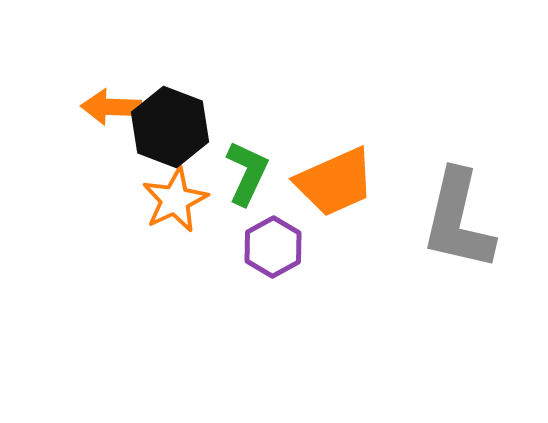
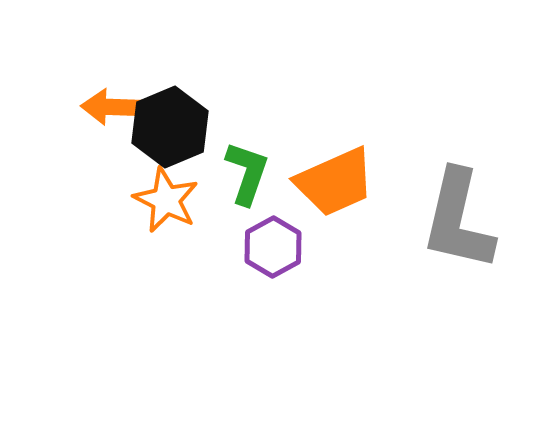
black hexagon: rotated 16 degrees clockwise
green L-shape: rotated 6 degrees counterclockwise
orange star: moved 9 px left; rotated 20 degrees counterclockwise
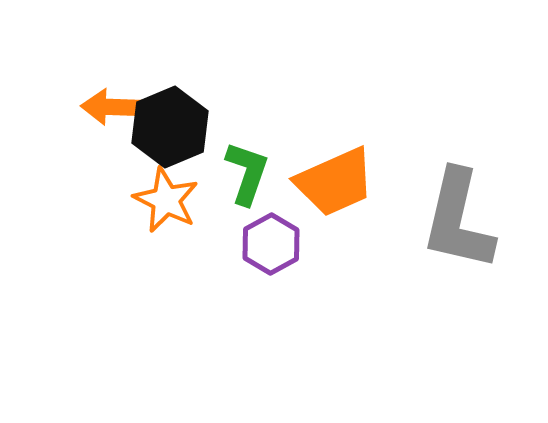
purple hexagon: moved 2 px left, 3 px up
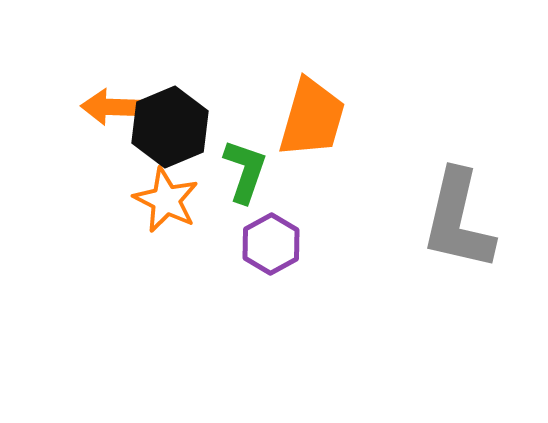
green L-shape: moved 2 px left, 2 px up
orange trapezoid: moved 23 px left, 64 px up; rotated 50 degrees counterclockwise
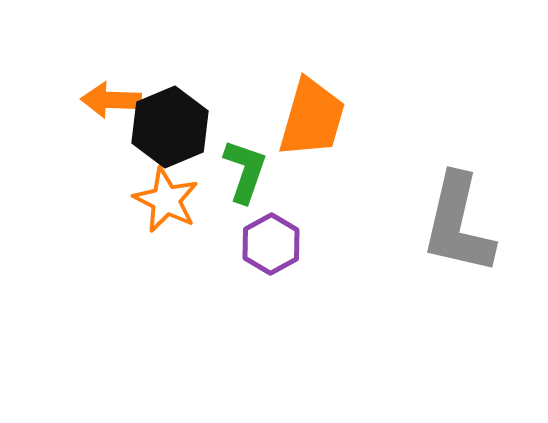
orange arrow: moved 7 px up
gray L-shape: moved 4 px down
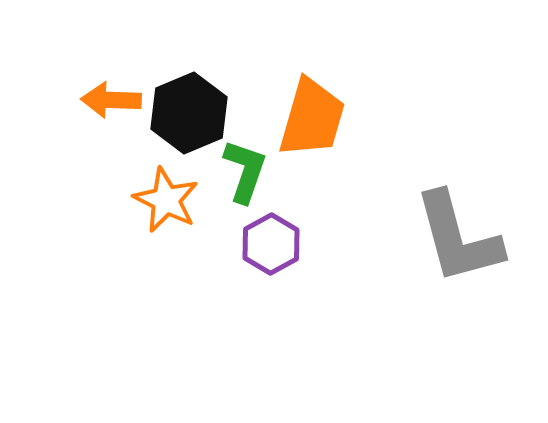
black hexagon: moved 19 px right, 14 px up
gray L-shape: moved 14 px down; rotated 28 degrees counterclockwise
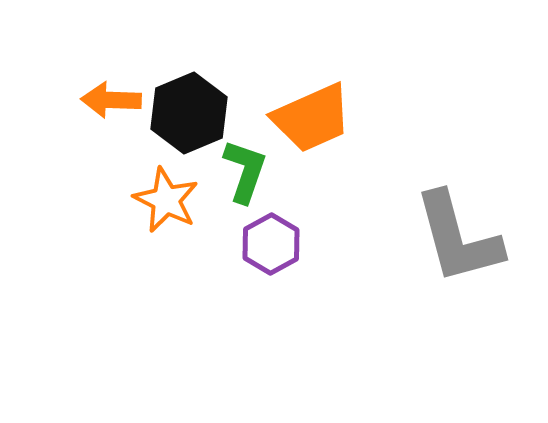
orange trapezoid: rotated 50 degrees clockwise
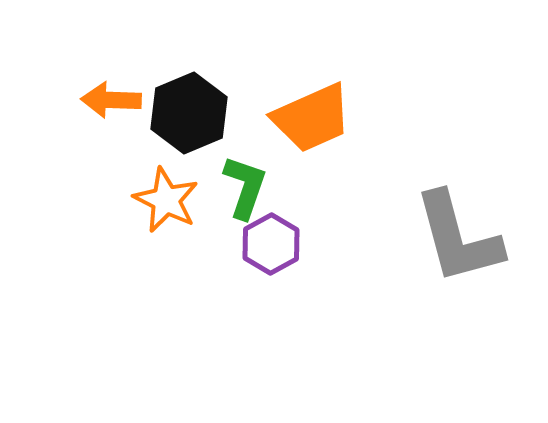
green L-shape: moved 16 px down
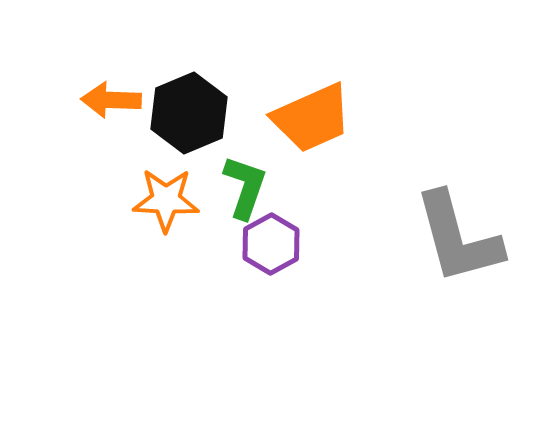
orange star: rotated 24 degrees counterclockwise
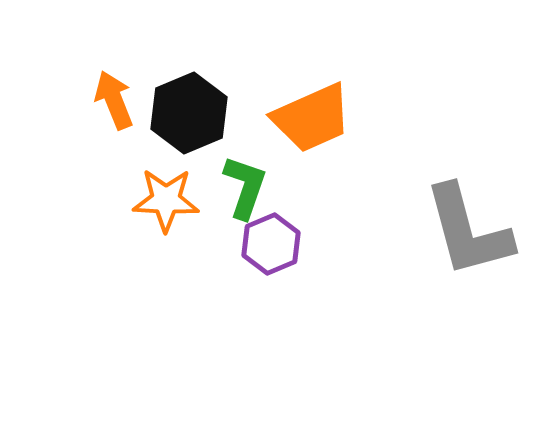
orange arrow: moved 3 px right; rotated 66 degrees clockwise
gray L-shape: moved 10 px right, 7 px up
purple hexagon: rotated 6 degrees clockwise
